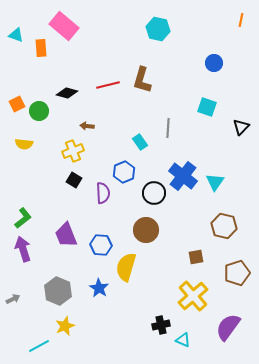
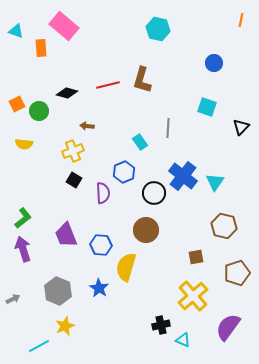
cyan triangle at (16, 35): moved 4 px up
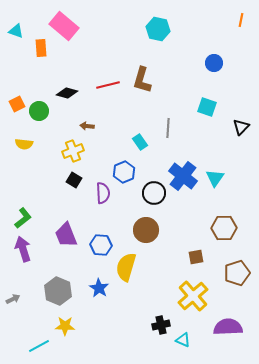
cyan triangle at (215, 182): moved 4 px up
brown hexagon at (224, 226): moved 2 px down; rotated 15 degrees counterclockwise
yellow star at (65, 326): rotated 24 degrees clockwise
purple semicircle at (228, 327): rotated 52 degrees clockwise
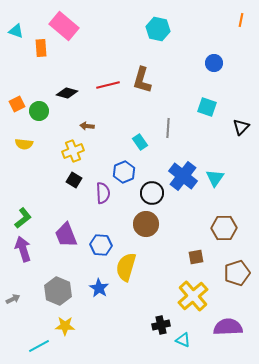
black circle at (154, 193): moved 2 px left
brown circle at (146, 230): moved 6 px up
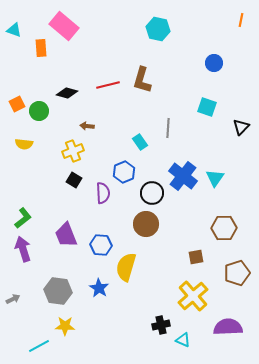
cyan triangle at (16, 31): moved 2 px left, 1 px up
gray hexagon at (58, 291): rotated 16 degrees counterclockwise
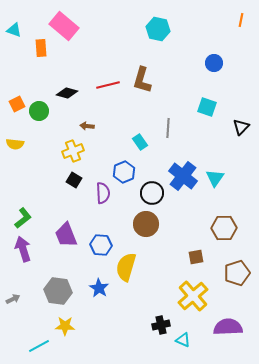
yellow semicircle at (24, 144): moved 9 px left
